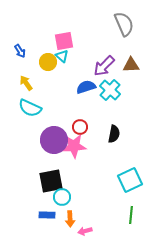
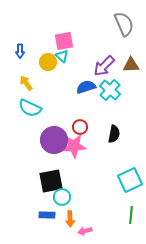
blue arrow: rotated 32 degrees clockwise
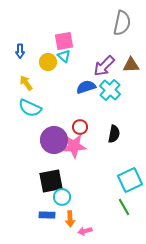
gray semicircle: moved 2 px left, 1 px up; rotated 35 degrees clockwise
cyan triangle: moved 2 px right
green line: moved 7 px left, 8 px up; rotated 36 degrees counterclockwise
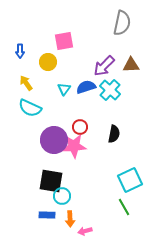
cyan triangle: moved 33 px down; rotated 24 degrees clockwise
black square: rotated 20 degrees clockwise
cyan circle: moved 1 px up
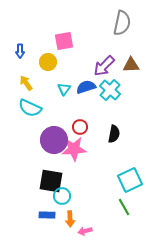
pink star: moved 3 px down
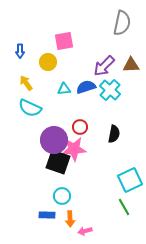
cyan triangle: rotated 48 degrees clockwise
black square: moved 7 px right, 19 px up; rotated 10 degrees clockwise
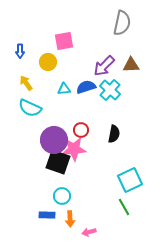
red circle: moved 1 px right, 3 px down
pink arrow: moved 4 px right, 1 px down
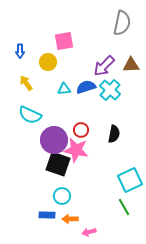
cyan semicircle: moved 7 px down
pink star: moved 2 px right, 1 px down; rotated 15 degrees clockwise
black square: moved 2 px down
orange arrow: rotated 91 degrees clockwise
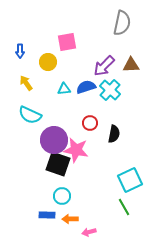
pink square: moved 3 px right, 1 px down
red circle: moved 9 px right, 7 px up
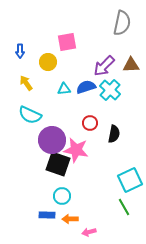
purple circle: moved 2 px left
